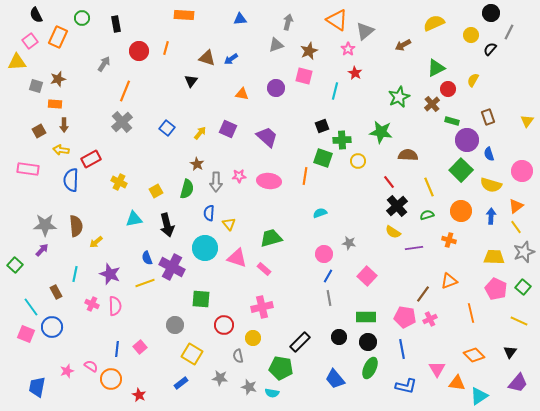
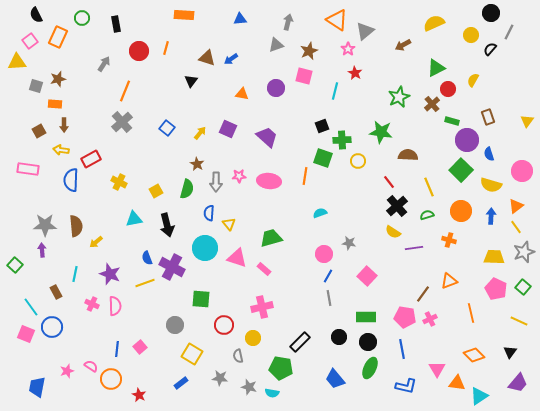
purple arrow at (42, 250): rotated 48 degrees counterclockwise
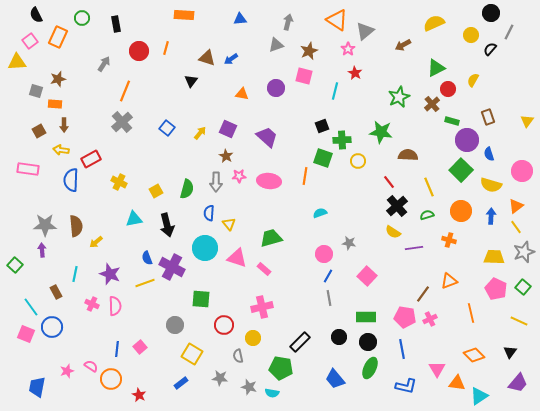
gray square at (36, 86): moved 5 px down
brown star at (197, 164): moved 29 px right, 8 px up
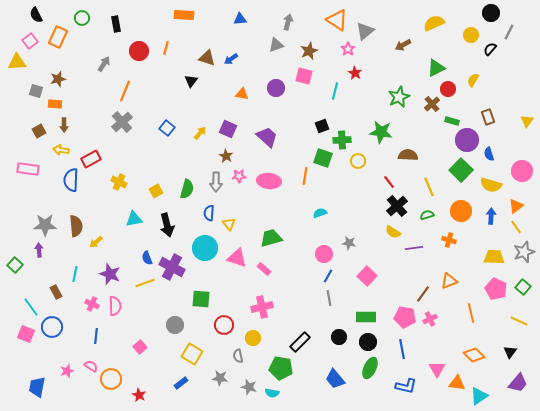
purple arrow at (42, 250): moved 3 px left
blue line at (117, 349): moved 21 px left, 13 px up
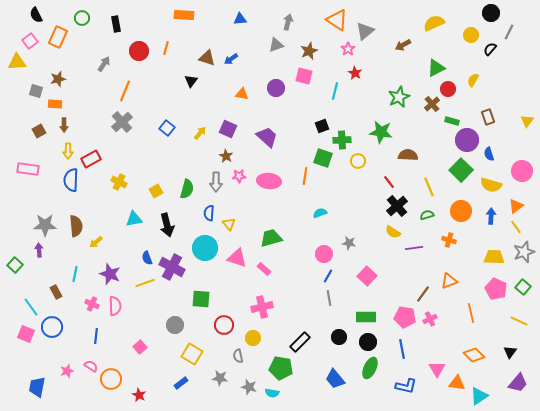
yellow arrow at (61, 150): moved 7 px right, 1 px down; rotated 98 degrees counterclockwise
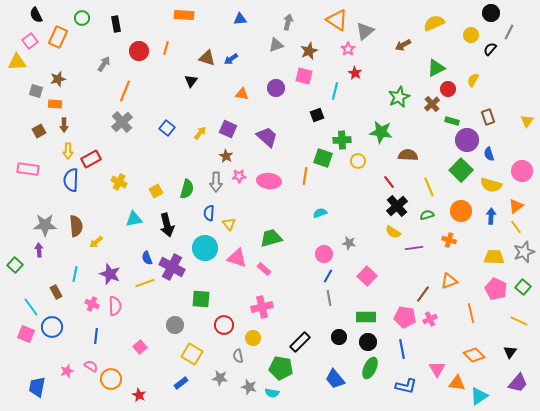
black square at (322, 126): moved 5 px left, 11 px up
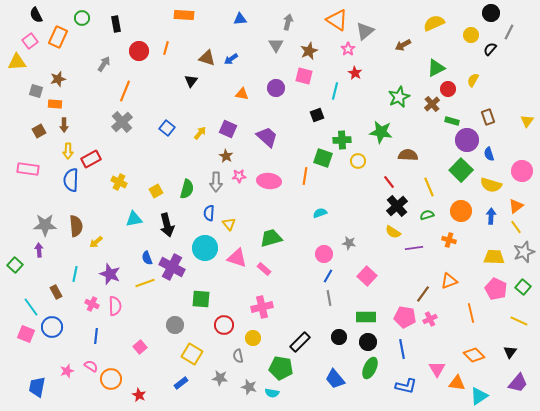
gray triangle at (276, 45): rotated 42 degrees counterclockwise
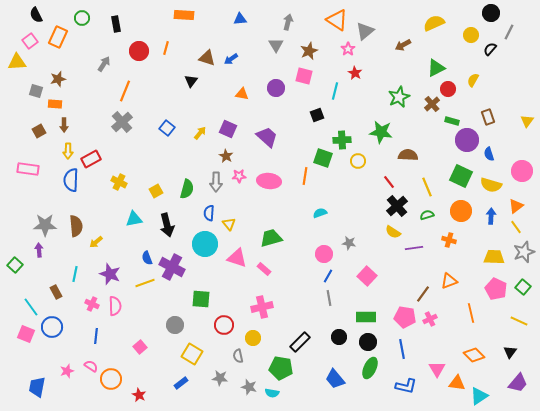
green square at (461, 170): moved 6 px down; rotated 20 degrees counterclockwise
yellow line at (429, 187): moved 2 px left
cyan circle at (205, 248): moved 4 px up
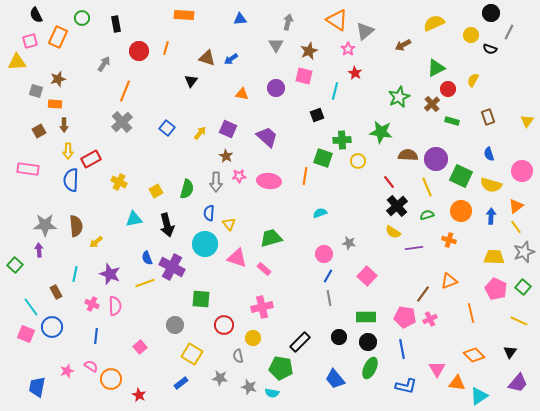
pink square at (30, 41): rotated 21 degrees clockwise
black semicircle at (490, 49): rotated 112 degrees counterclockwise
purple circle at (467, 140): moved 31 px left, 19 px down
